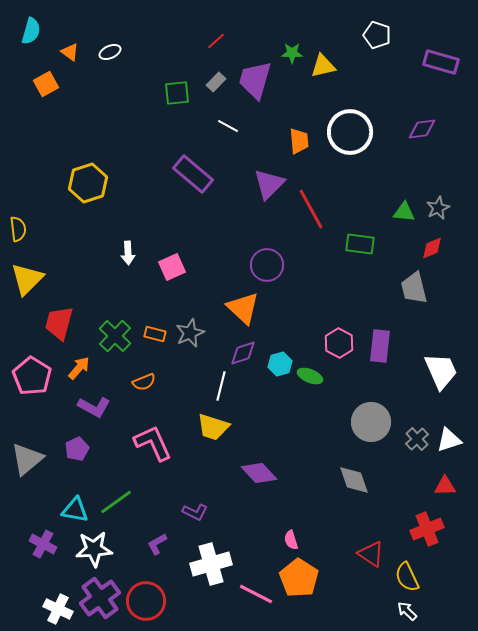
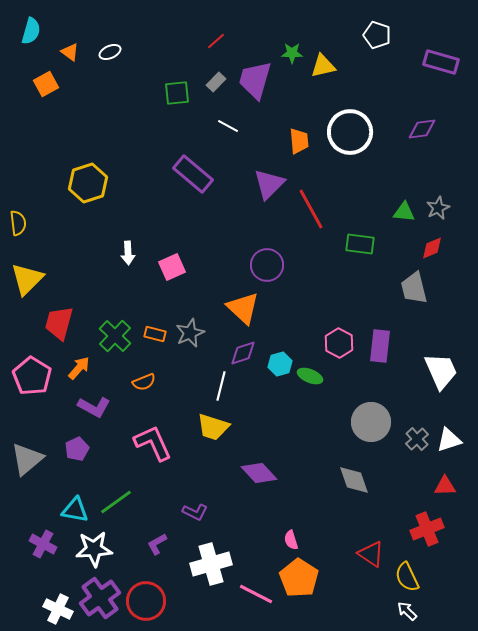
yellow semicircle at (18, 229): moved 6 px up
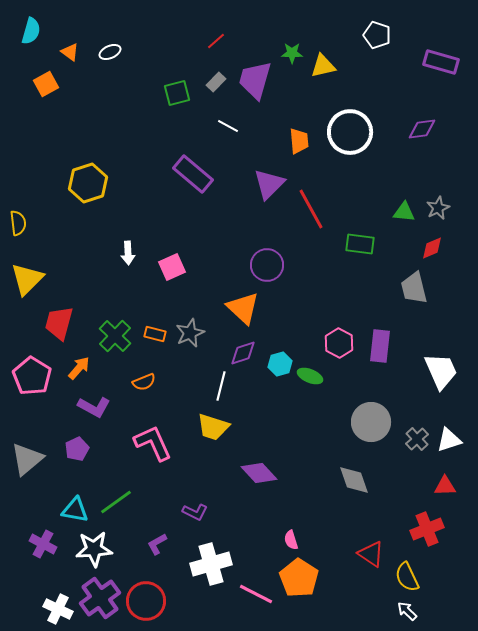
green square at (177, 93): rotated 8 degrees counterclockwise
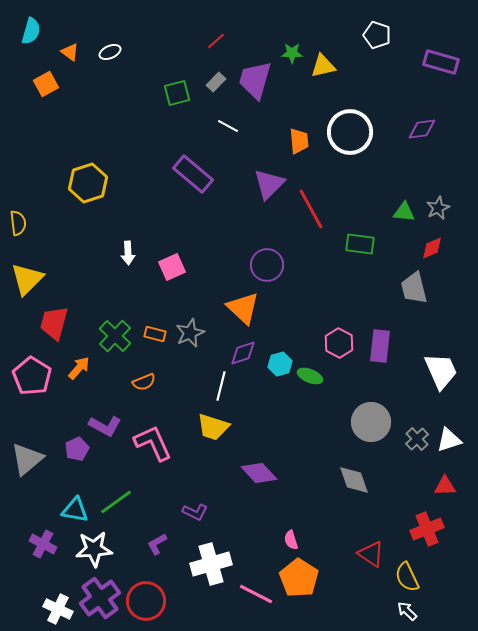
red trapezoid at (59, 323): moved 5 px left
purple L-shape at (94, 407): moved 11 px right, 19 px down
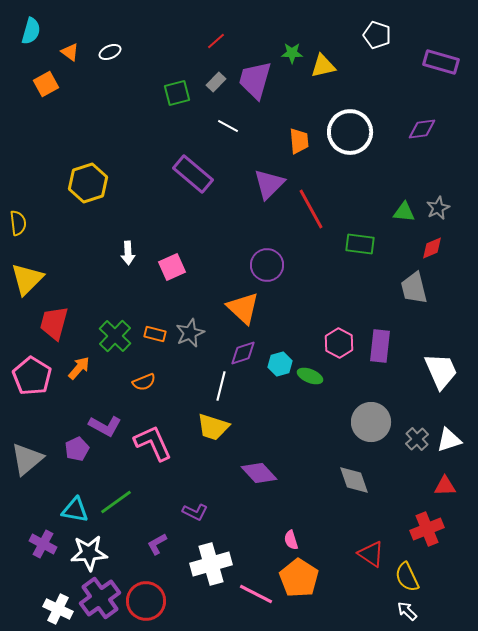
white star at (94, 549): moved 5 px left, 4 px down
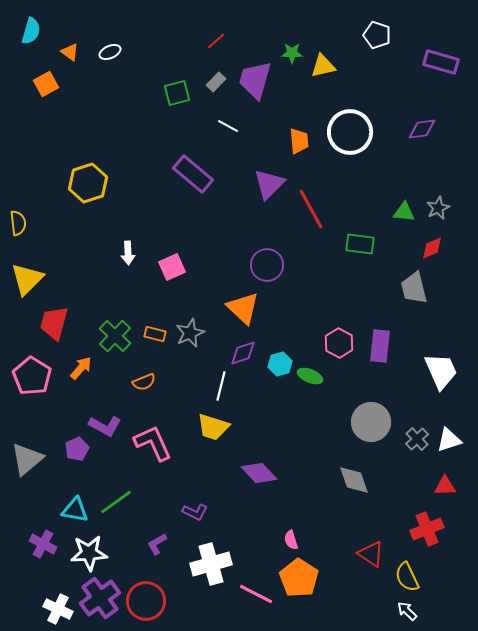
orange arrow at (79, 368): moved 2 px right
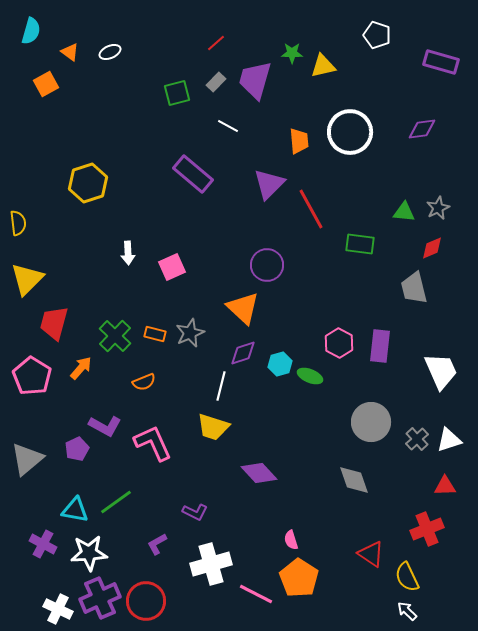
red line at (216, 41): moved 2 px down
purple cross at (100, 598): rotated 12 degrees clockwise
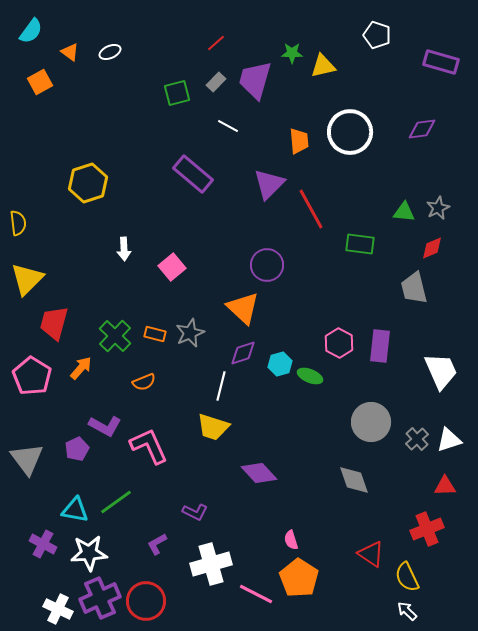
cyan semicircle at (31, 31): rotated 20 degrees clockwise
orange square at (46, 84): moved 6 px left, 2 px up
white arrow at (128, 253): moved 4 px left, 4 px up
pink square at (172, 267): rotated 16 degrees counterclockwise
pink L-shape at (153, 443): moved 4 px left, 3 px down
gray triangle at (27, 459): rotated 27 degrees counterclockwise
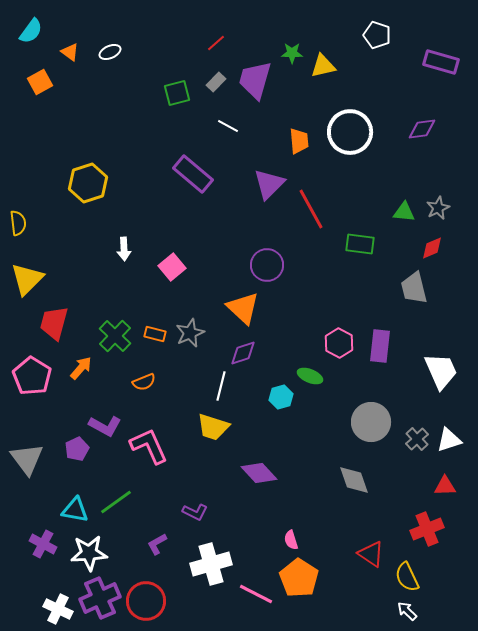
cyan hexagon at (280, 364): moved 1 px right, 33 px down
